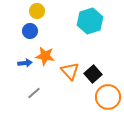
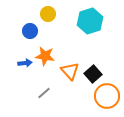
yellow circle: moved 11 px right, 3 px down
gray line: moved 10 px right
orange circle: moved 1 px left, 1 px up
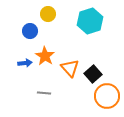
orange star: rotated 24 degrees clockwise
orange triangle: moved 3 px up
gray line: rotated 48 degrees clockwise
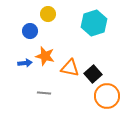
cyan hexagon: moved 4 px right, 2 px down
orange star: rotated 18 degrees counterclockwise
orange triangle: rotated 36 degrees counterclockwise
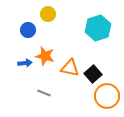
cyan hexagon: moved 4 px right, 5 px down
blue circle: moved 2 px left, 1 px up
gray line: rotated 16 degrees clockwise
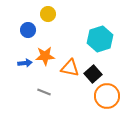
cyan hexagon: moved 2 px right, 11 px down
orange star: rotated 18 degrees counterclockwise
gray line: moved 1 px up
